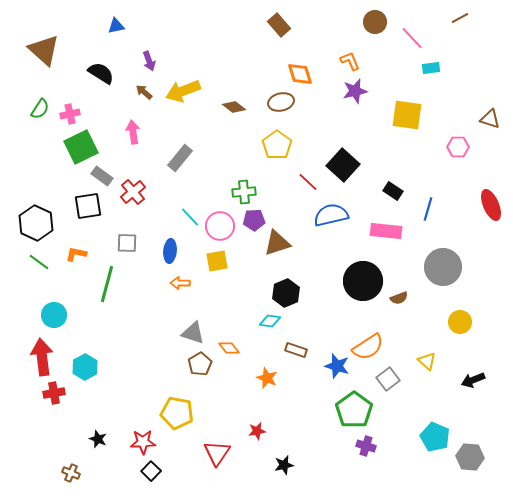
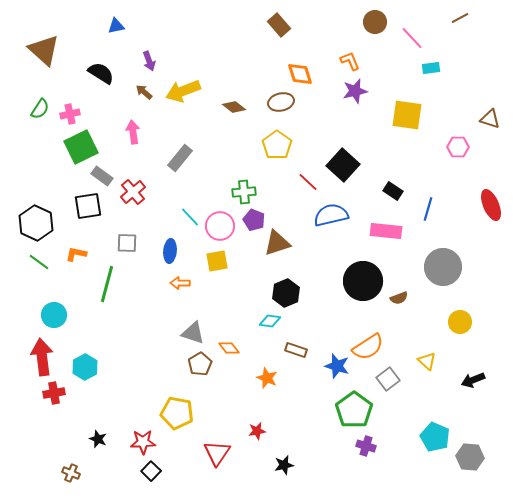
purple pentagon at (254, 220): rotated 25 degrees clockwise
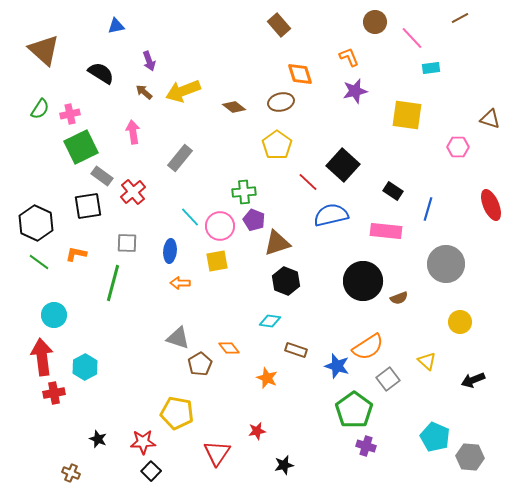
orange L-shape at (350, 61): moved 1 px left, 4 px up
gray circle at (443, 267): moved 3 px right, 3 px up
green line at (107, 284): moved 6 px right, 1 px up
black hexagon at (286, 293): moved 12 px up; rotated 16 degrees counterclockwise
gray triangle at (193, 333): moved 15 px left, 5 px down
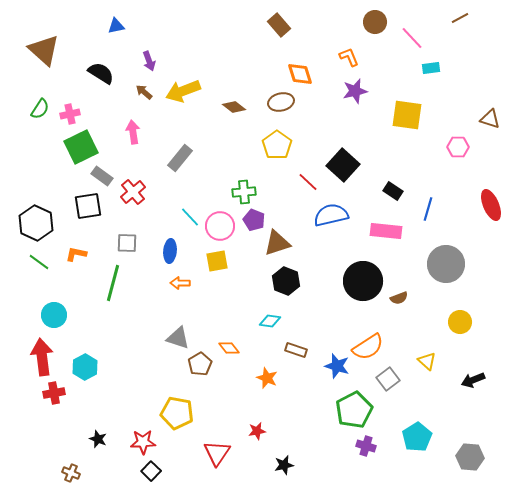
green pentagon at (354, 410): rotated 9 degrees clockwise
cyan pentagon at (435, 437): moved 18 px left; rotated 16 degrees clockwise
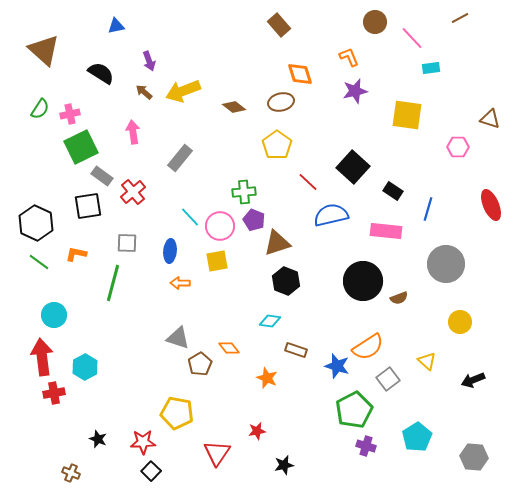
black square at (343, 165): moved 10 px right, 2 px down
gray hexagon at (470, 457): moved 4 px right
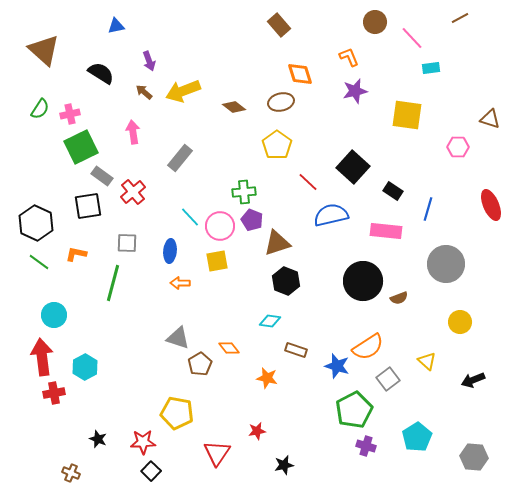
purple pentagon at (254, 220): moved 2 px left
orange star at (267, 378): rotated 10 degrees counterclockwise
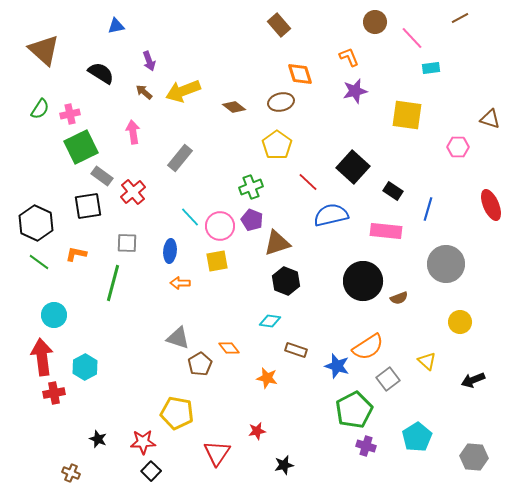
green cross at (244, 192): moved 7 px right, 5 px up; rotated 15 degrees counterclockwise
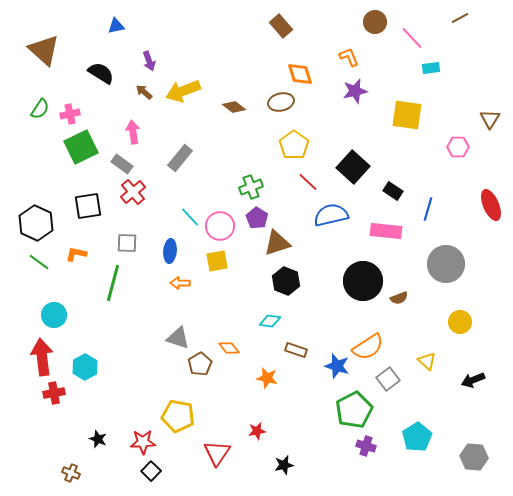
brown rectangle at (279, 25): moved 2 px right, 1 px down
brown triangle at (490, 119): rotated 45 degrees clockwise
yellow pentagon at (277, 145): moved 17 px right
gray rectangle at (102, 176): moved 20 px right, 12 px up
purple pentagon at (252, 220): moved 5 px right, 2 px up; rotated 10 degrees clockwise
yellow pentagon at (177, 413): moved 1 px right, 3 px down
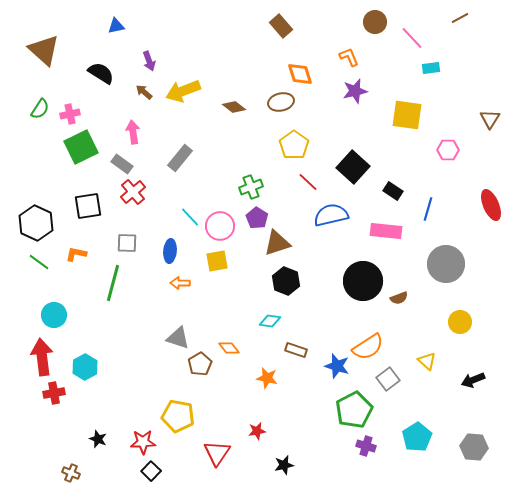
pink hexagon at (458, 147): moved 10 px left, 3 px down
gray hexagon at (474, 457): moved 10 px up
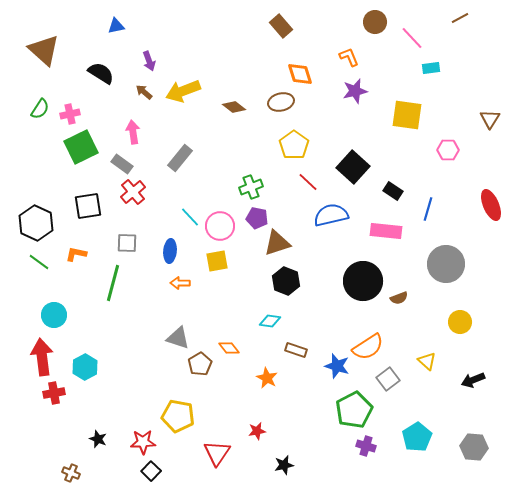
purple pentagon at (257, 218): rotated 20 degrees counterclockwise
orange star at (267, 378): rotated 15 degrees clockwise
